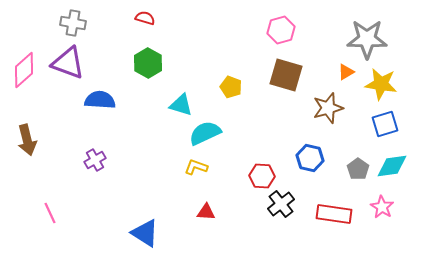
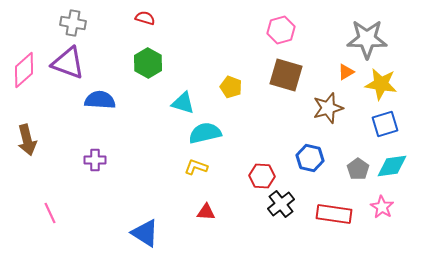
cyan triangle: moved 2 px right, 2 px up
cyan semicircle: rotated 12 degrees clockwise
purple cross: rotated 30 degrees clockwise
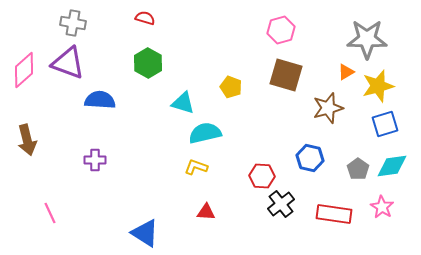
yellow star: moved 3 px left, 2 px down; rotated 24 degrees counterclockwise
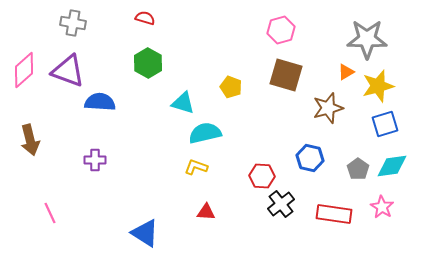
purple triangle: moved 8 px down
blue semicircle: moved 2 px down
brown arrow: moved 3 px right
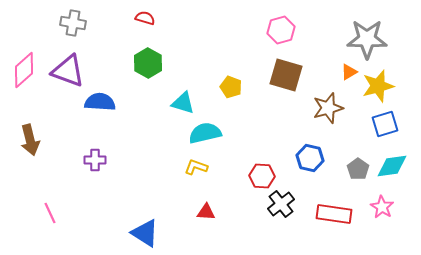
orange triangle: moved 3 px right
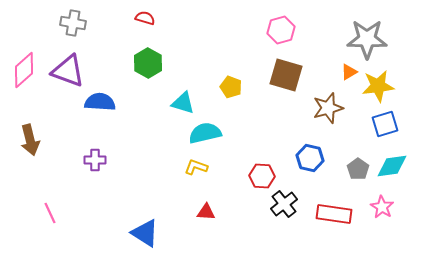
yellow star: rotated 8 degrees clockwise
black cross: moved 3 px right
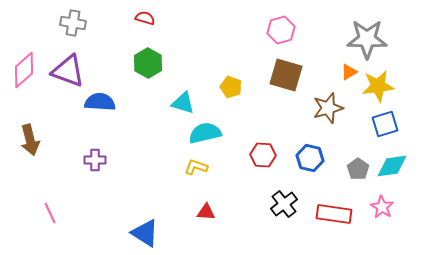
red hexagon: moved 1 px right, 21 px up
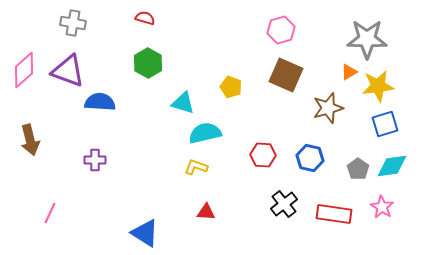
brown square: rotated 8 degrees clockwise
pink line: rotated 50 degrees clockwise
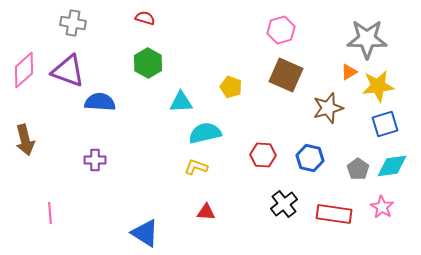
cyan triangle: moved 2 px left, 1 px up; rotated 20 degrees counterclockwise
brown arrow: moved 5 px left
pink line: rotated 30 degrees counterclockwise
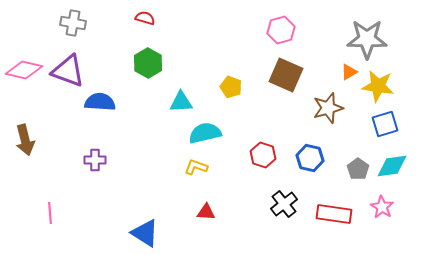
pink diamond: rotated 54 degrees clockwise
yellow star: rotated 16 degrees clockwise
red hexagon: rotated 15 degrees clockwise
